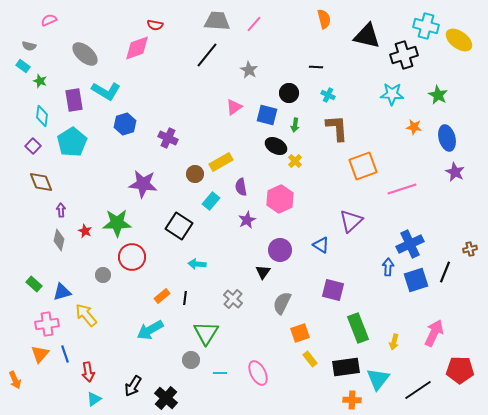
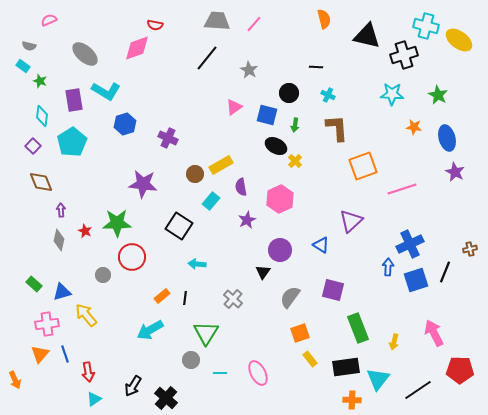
black line at (207, 55): moved 3 px down
yellow rectangle at (221, 162): moved 3 px down
gray semicircle at (282, 303): moved 8 px right, 6 px up; rotated 10 degrees clockwise
pink arrow at (434, 333): rotated 52 degrees counterclockwise
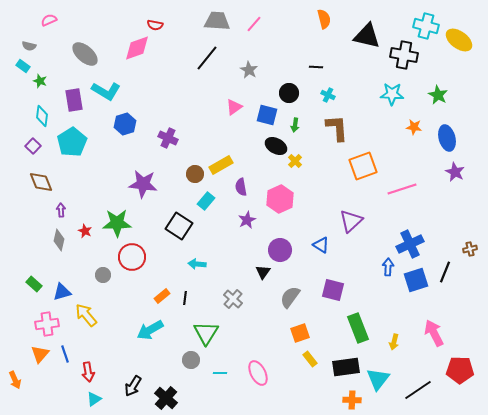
black cross at (404, 55): rotated 28 degrees clockwise
cyan rectangle at (211, 201): moved 5 px left
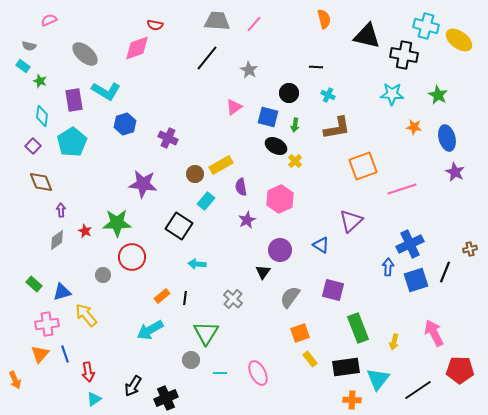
blue square at (267, 115): moved 1 px right, 2 px down
brown L-shape at (337, 128): rotated 84 degrees clockwise
gray diamond at (59, 240): moved 2 px left; rotated 40 degrees clockwise
black cross at (166, 398): rotated 25 degrees clockwise
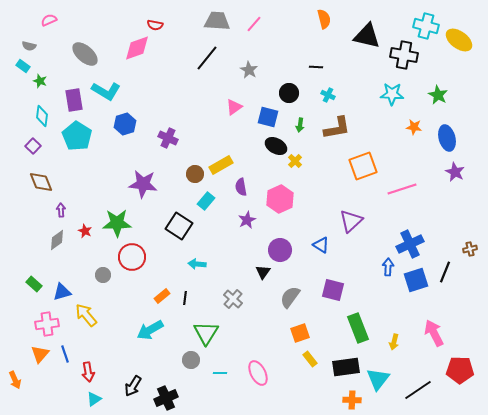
green arrow at (295, 125): moved 5 px right
cyan pentagon at (72, 142): moved 5 px right, 6 px up; rotated 8 degrees counterclockwise
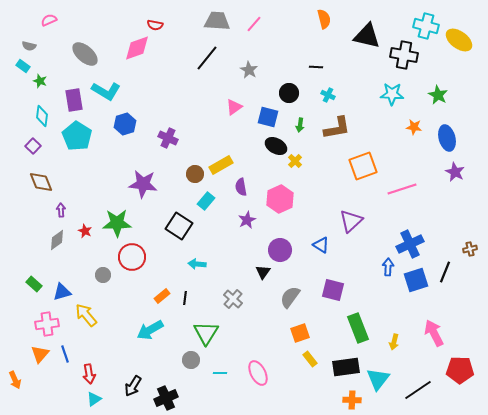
red arrow at (88, 372): moved 1 px right, 2 px down
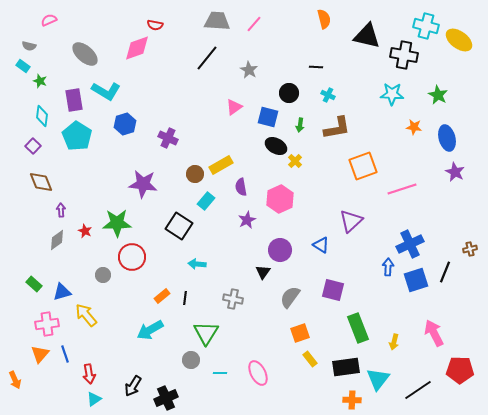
gray cross at (233, 299): rotated 30 degrees counterclockwise
